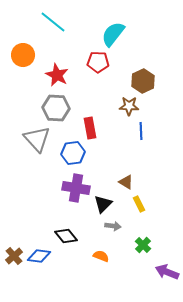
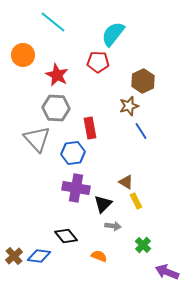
brown star: rotated 18 degrees counterclockwise
blue line: rotated 30 degrees counterclockwise
yellow rectangle: moved 3 px left, 3 px up
orange semicircle: moved 2 px left
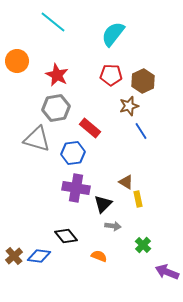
orange circle: moved 6 px left, 6 px down
red pentagon: moved 13 px right, 13 px down
gray hexagon: rotated 12 degrees counterclockwise
red rectangle: rotated 40 degrees counterclockwise
gray triangle: rotated 32 degrees counterclockwise
yellow rectangle: moved 2 px right, 2 px up; rotated 14 degrees clockwise
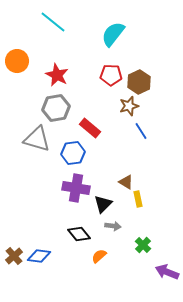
brown hexagon: moved 4 px left, 1 px down
black diamond: moved 13 px right, 2 px up
orange semicircle: rotated 63 degrees counterclockwise
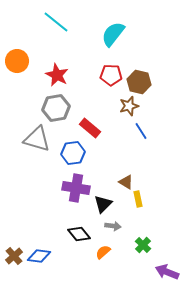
cyan line: moved 3 px right
brown hexagon: rotated 20 degrees counterclockwise
orange semicircle: moved 4 px right, 4 px up
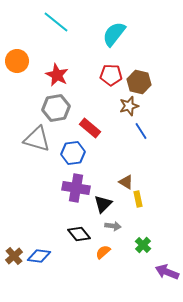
cyan semicircle: moved 1 px right
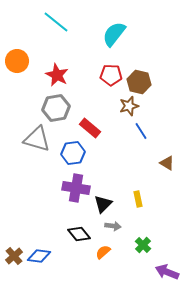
brown triangle: moved 41 px right, 19 px up
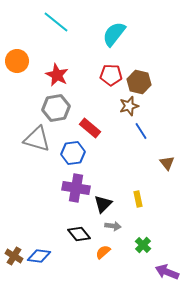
brown triangle: rotated 21 degrees clockwise
brown cross: rotated 18 degrees counterclockwise
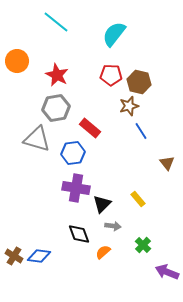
yellow rectangle: rotated 28 degrees counterclockwise
black triangle: moved 1 px left
black diamond: rotated 20 degrees clockwise
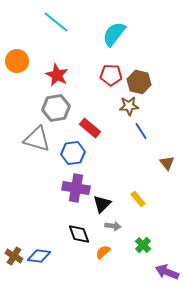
brown star: rotated 12 degrees clockwise
